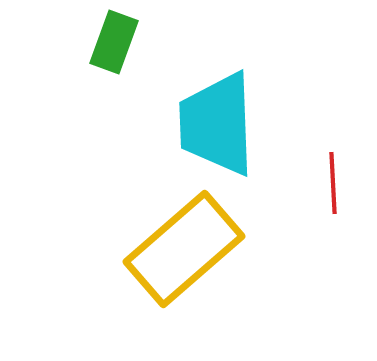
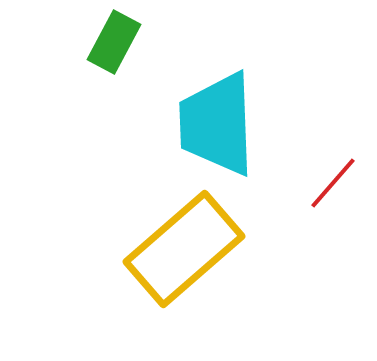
green rectangle: rotated 8 degrees clockwise
red line: rotated 44 degrees clockwise
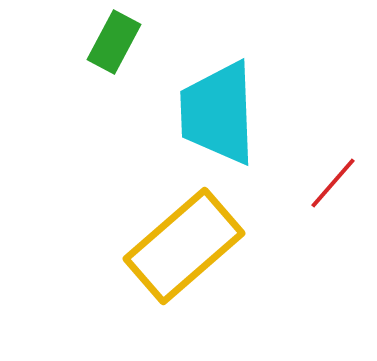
cyan trapezoid: moved 1 px right, 11 px up
yellow rectangle: moved 3 px up
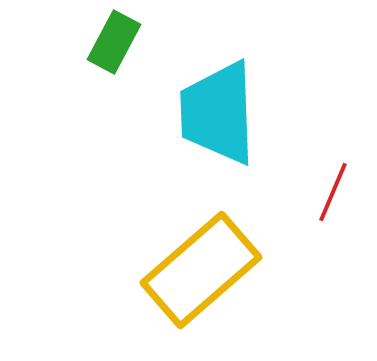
red line: moved 9 px down; rotated 18 degrees counterclockwise
yellow rectangle: moved 17 px right, 24 px down
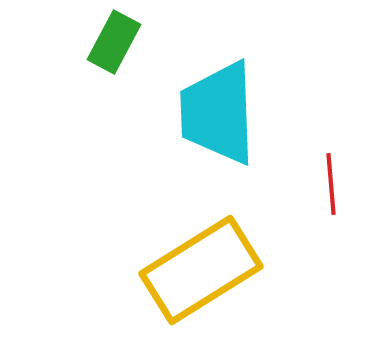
red line: moved 2 px left, 8 px up; rotated 28 degrees counterclockwise
yellow rectangle: rotated 9 degrees clockwise
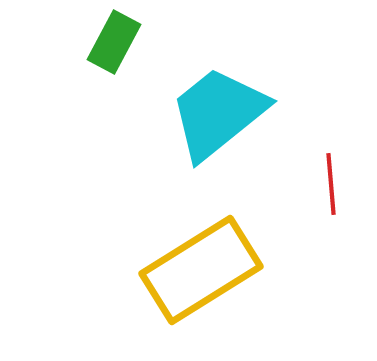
cyan trapezoid: rotated 53 degrees clockwise
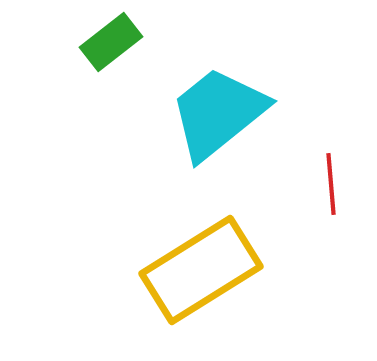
green rectangle: moved 3 px left; rotated 24 degrees clockwise
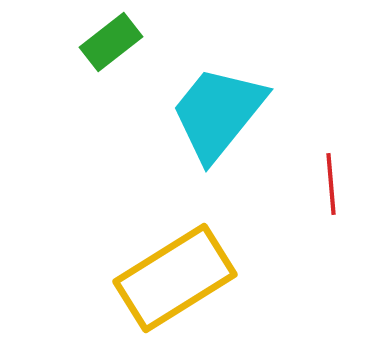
cyan trapezoid: rotated 12 degrees counterclockwise
yellow rectangle: moved 26 px left, 8 px down
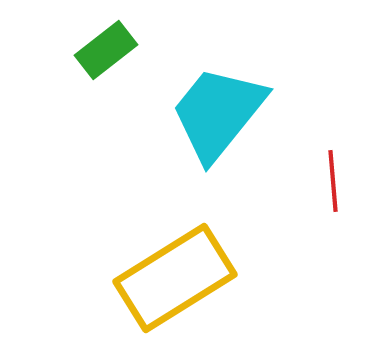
green rectangle: moved 5 px left, 8 px down
red line: moved 2 px right, 3 px up
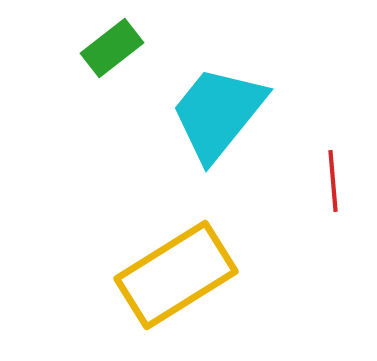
green rectangle: moved 6 px right, 2 px up
yellow rectangle: moved 1 px right, 3 px up
